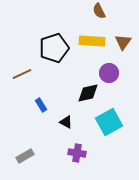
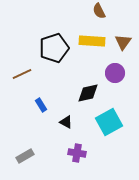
purple circle: moved 6 px right
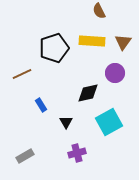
black triangle: rotated 32 degrees clockwise
purple cross: rotated 24 degrees counterclockwise
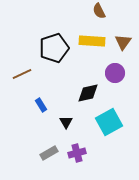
gray rectangle: moved 24 px right, 3 px up
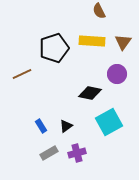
purple circle: moved 2 px right, 1 px down
black diamond: moved 2 px right; rotated 25 degrees clockwise
blue rectangle: moved 21 px down
black triangle: moved 4 px down; rotated 24 degrees clockwise
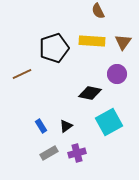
brown semicircle: moved 1 px left
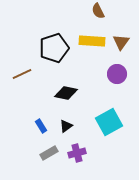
brown triangle: moved 2 px left
black diamond: moved 24 px left
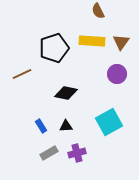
black triangle: rotated 32 degrees clockwise
